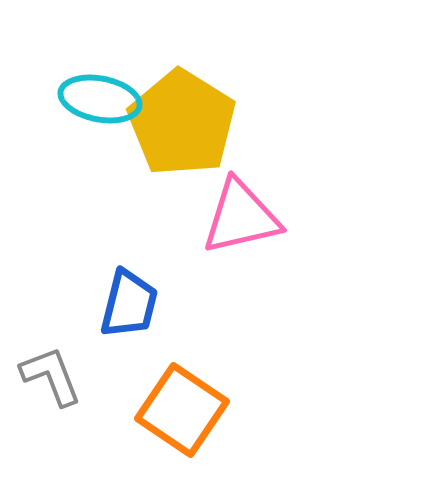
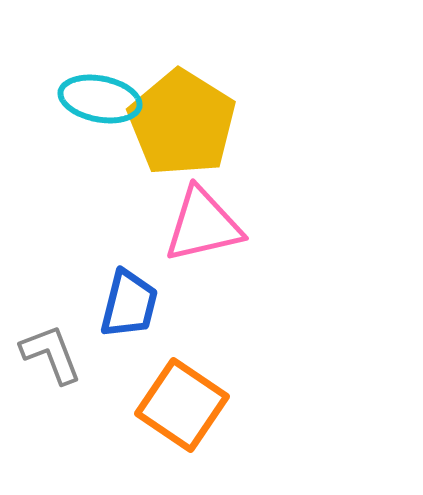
pink triangle: moved 38 px left, 8 px down
gray L-shape: moved 22 px up
orange square: moved 5 px up
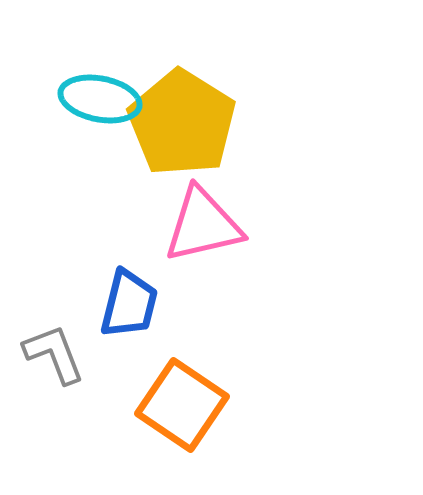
gray L-shape: moved 3 px right
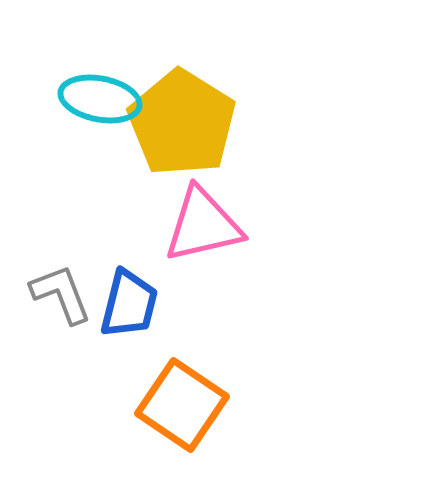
gray L-shape: moved 7 px right, 60 px up
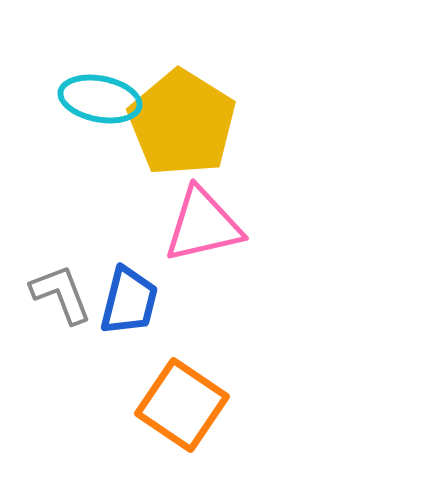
blue trapezoid: moved 3 px up
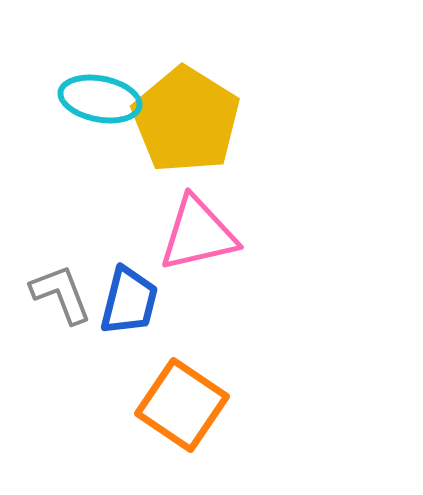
yellow pentagon: moved 4 px right, 3 px up
pink triangle: moved 5 px left, 9 px down
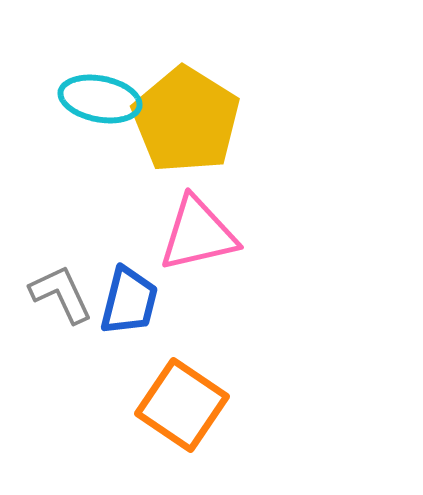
gray L-shape: rotated 4 degrees counterclockwise
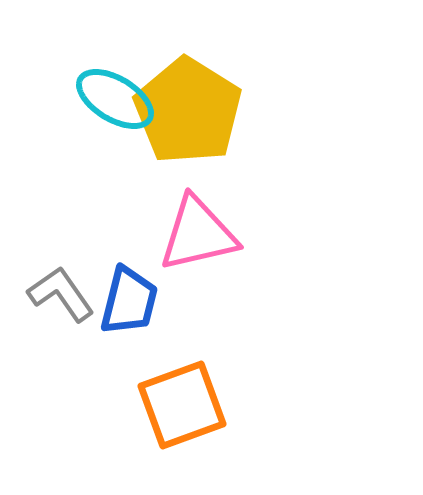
cyan ellipse: moved 15 px right; rotated 20 degrees clockwise
yellow pentagon: moved 2 px right, 9 px up
gray L-shape: rotated 10 degrees counterclockwise
orange square: rotated 36 degrees clockwise
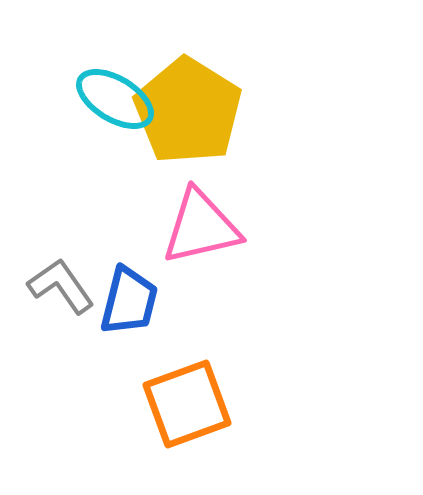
pink triangle: moved 3 px right, 7 px up
gray L-shape: moved 8 px up
orange square: moved 5 px right, 1 px up
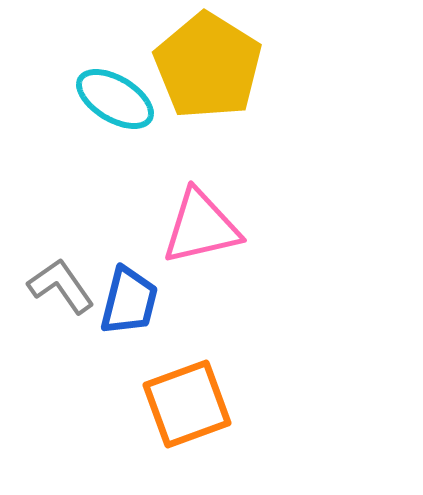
yellow pentagon: moved 20 px right, 45 px up
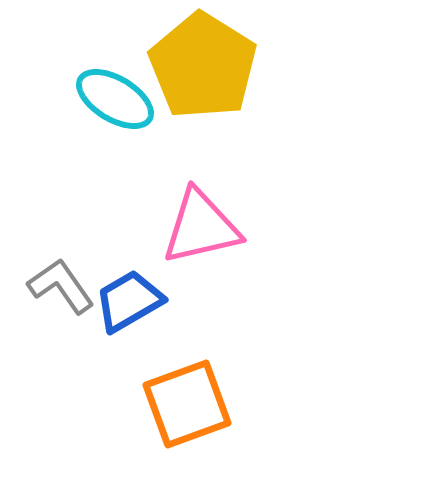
yellow pentagon: moved 5 px left
blue trapezoid: rotated 134 degrees counterclockwise
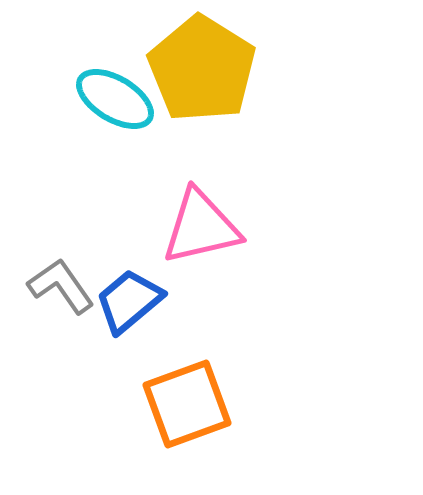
yellow pentagon: moved 1 px left, 3 px down
blue trapezoid: rotated 10 degrees counterclockwise
